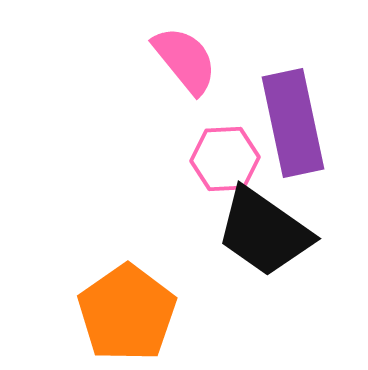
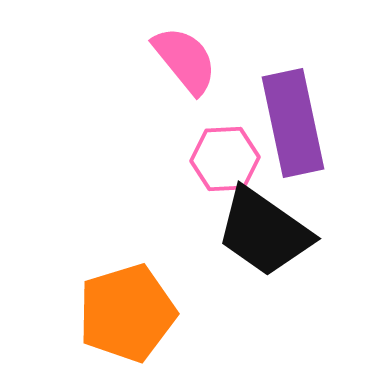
orange pentagon: rotated 18 degrees clockwise
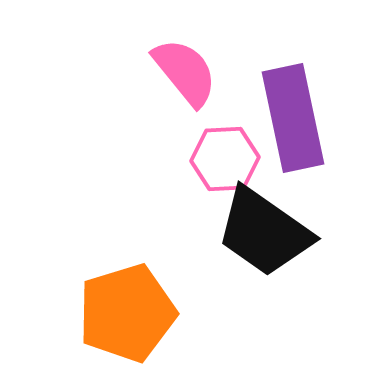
pink semicircle: moved 12 px down
purple rectangle: moved 5 px up
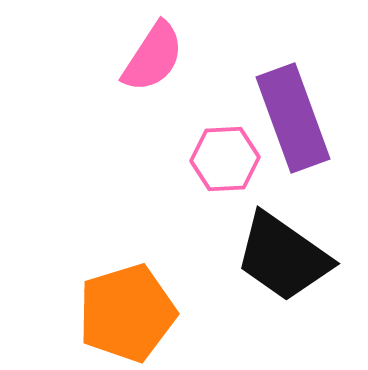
pink semicircle: moved 32 px left, 15 px up; rotated 72 degrees clockwise
purple rectangle: rotated 8 degrees counterclockwise
black trapezoid: moved 19 px right, 25 px down
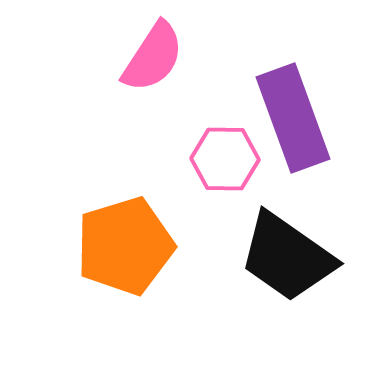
pink hexagon: rotated 4 degrees clockwise
black trapezoid: moved 4 px right
orange pentagon: moved 2 px left, 67 px up
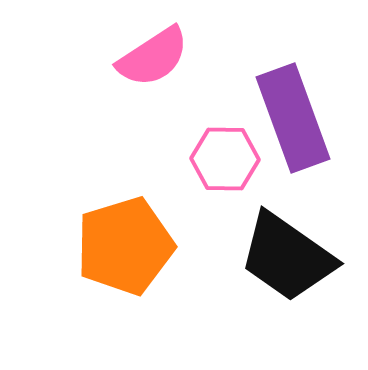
pink semicircle: rotated 24 degrees clockwise
